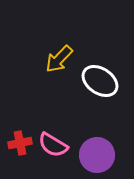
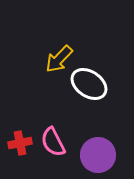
white ellipse: moved 11 px left, 3 px down
pink semicircle: moved 3 px up; rotated 32 degrees clockwise
purple circle: moved 1 px right
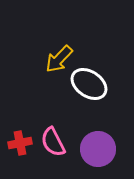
purple circle: moved 6 px up
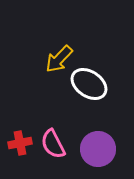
pink semicircle: moved 2 px down
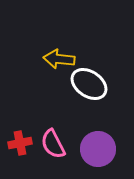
yellow arrow: rotated 52 degrees clockwise
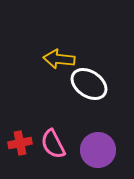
purple circle: moved 1 px down
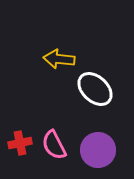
white ellipse: moved 6 px right, 5 px down; rotated 9 degrees clockwise
pink semicircle: moved 1 px right, 1 px down
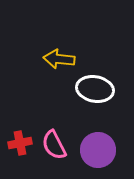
white ellipse: rotated 33 degrees counterclockwise
